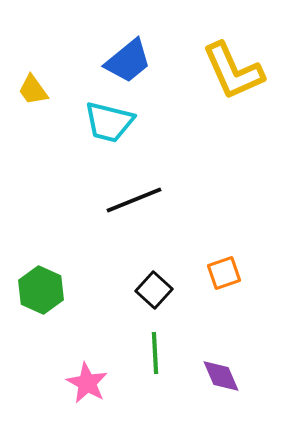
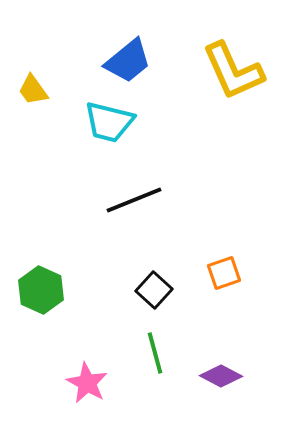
green line: rotated 12 degrees counterclockwise
purple diamond: rotated 39 degrees counterclockwise
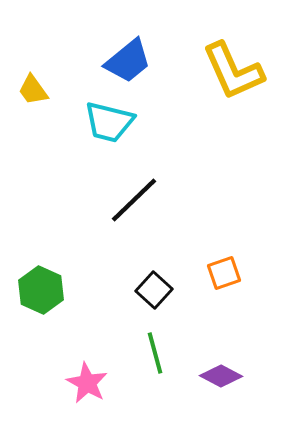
black line: rotated 22 degrees counterclockwise
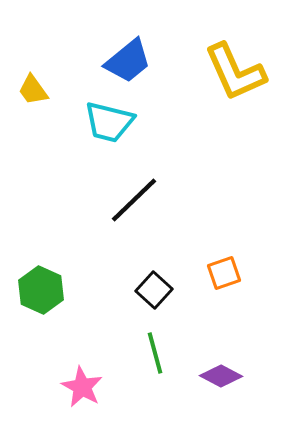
yellow L-shape: moved 2 px right, 1 px down
pink star: moved 5 px left, 4 px down
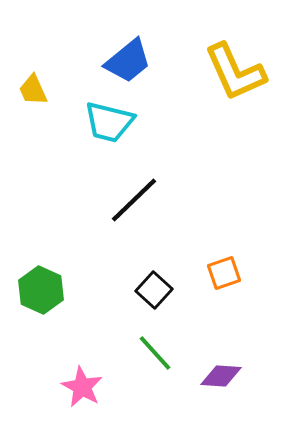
yellow trapezoid: rotated 12 degrees clockwise
green line: rotated 27 degrees counterclockwise
purple diamond: rotated 24 degrees counterclockwise
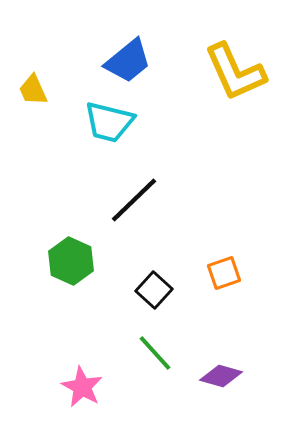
green hexagon: moved 30 px right, 29 px up
purple diamond: rotated 12 degrees clockwise
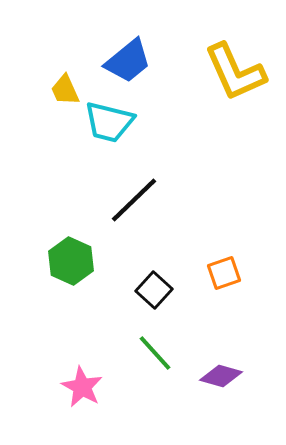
yellow trapezoid: moved 32 px right
